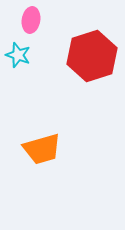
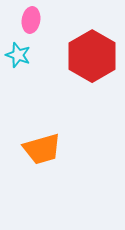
red hexagon: rotated 12 degrees counterclockwise
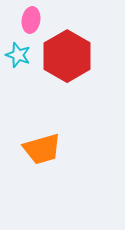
red hexagon: moved 25 px left
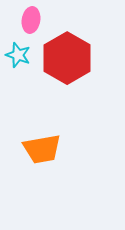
red hexagon: moved 2 px down
orange trapezoid: rotated 6 degrees clockwise
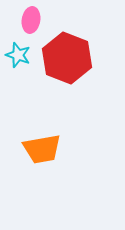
red hexagon: rotated 9 degrees counterclockwise
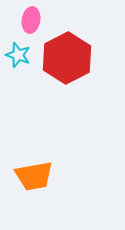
red hexagon: rotated 12 degrees clockwise
orange trapezoid: moved 8 px left, 27 px down
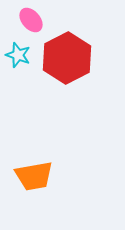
pink ellipse: rotated 50 degrees counterclockwise
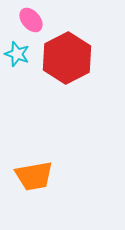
cyan star: moved 1 px left, 1 px up
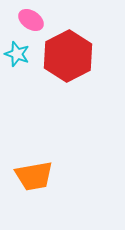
pink ellipse: rotated 15 degrees counterclockwise
red hexagon: moved 1 px right, 2 px up
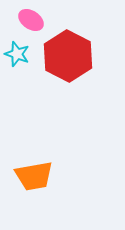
red hexagon: rotated 6 degrees counterclockwise
